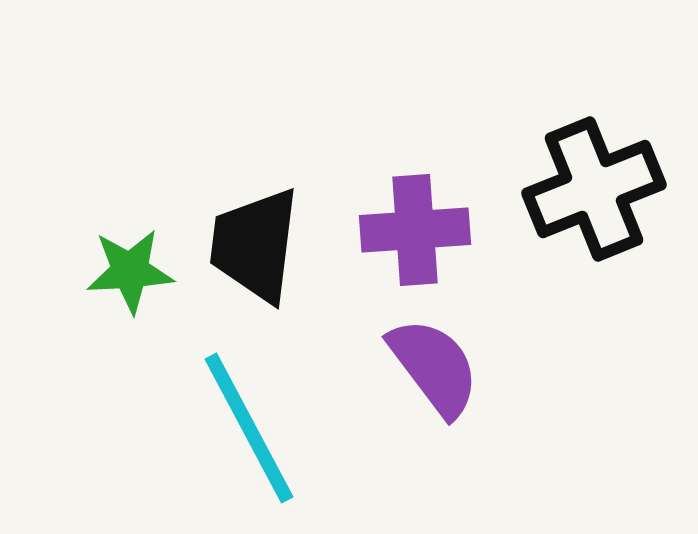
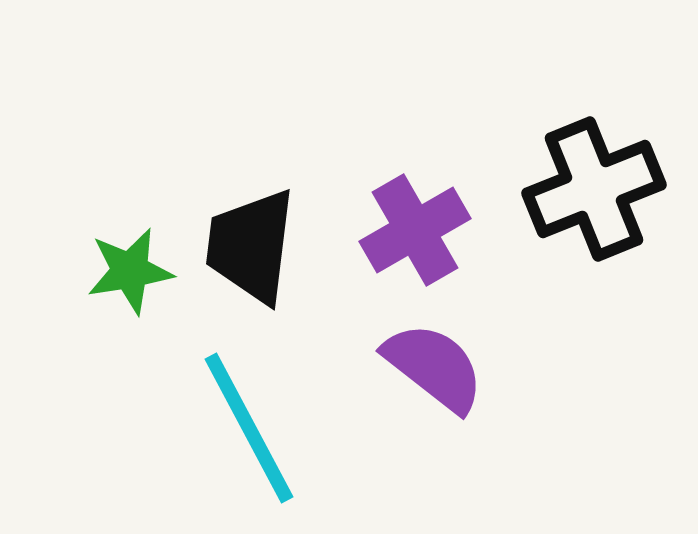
purple cross: rotated 26 degrees counterclockwise
black trapezoid: moved 4 px left, 1 px down
green star: rotated 6 degrees counterclockwise
purple semicircle: rotated 15 degrees counterclockwise
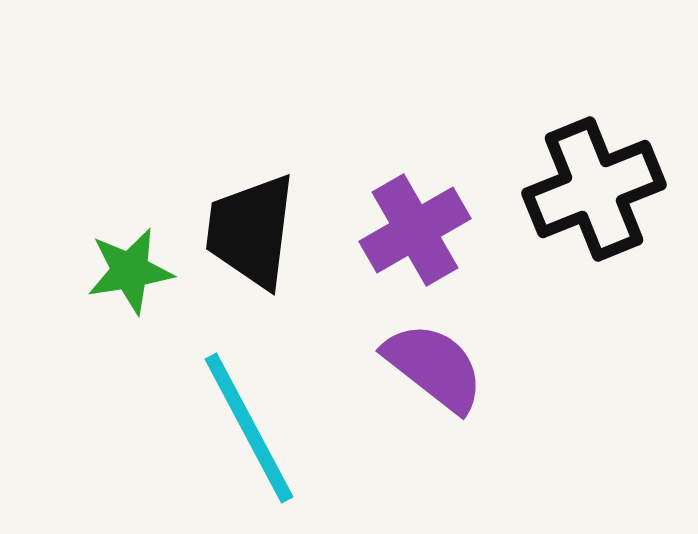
black trapezoid: moved 15 px up
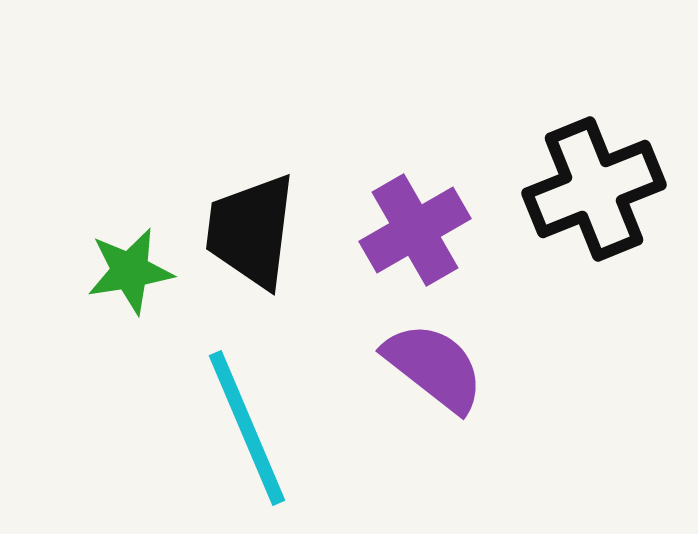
cyan line: moved 2 px left; rotated 5 degrees clockwise
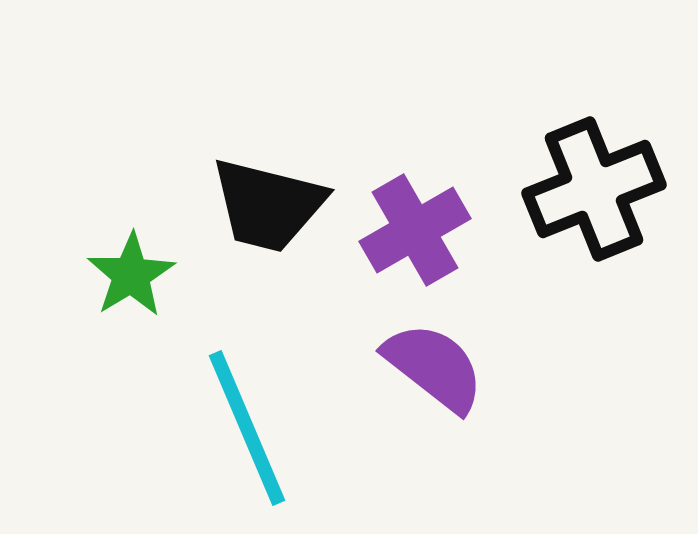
black trapezoid: moved 17 px right, 26 px up; rotated 83 degrees counterclockwise
green star: moved 1 px right, 4 px down; rotated 22 degrees counterclockwise
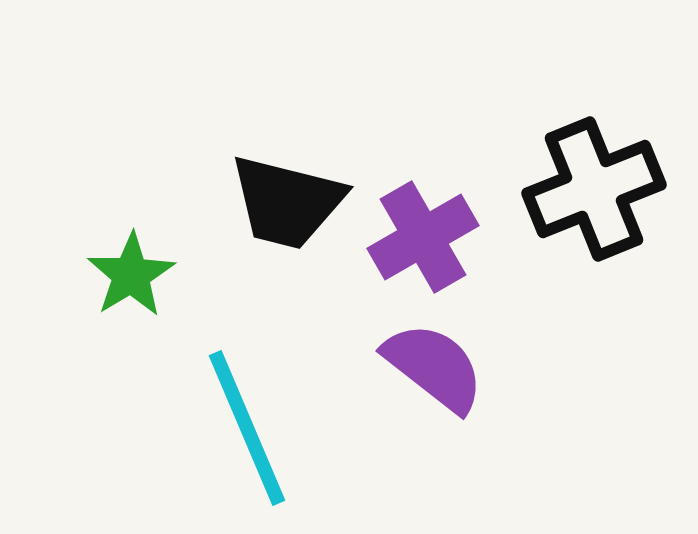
black trapezoid: moved 19 px right, 3 px up
purple cross: moved 8 px right, 7 px down
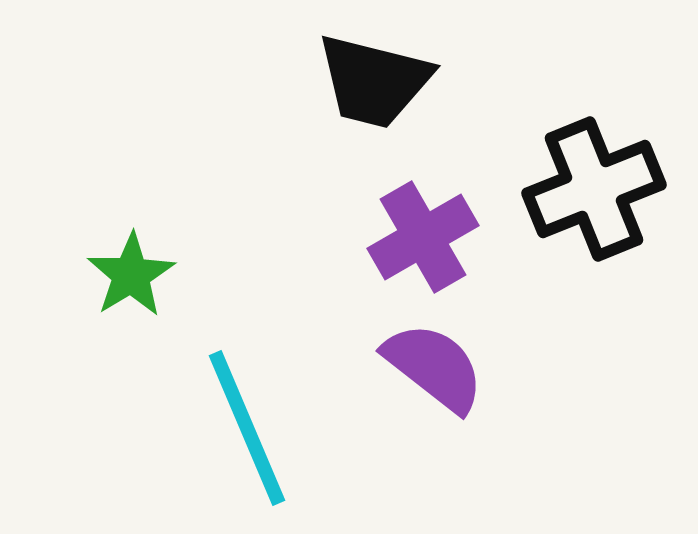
black trapezoid: moved 87 px right, 121 px up
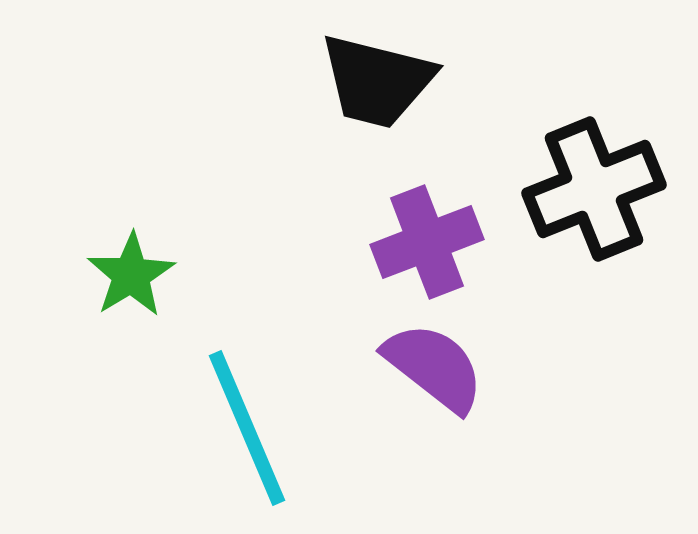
black trapezoid: moved 3 px right
purple cross: moved 4 px right, 5 px down; rotated 9 degrees clockwise
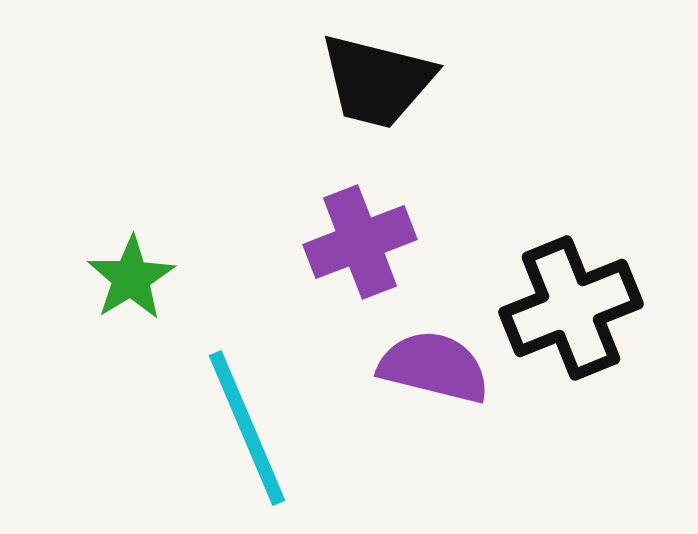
black cross: moved 23 px left, 119 px down
purple cross: moved 67 px left
green star: moved 3 px down
purple semicircle: rotated 24 degrees counterclockwise
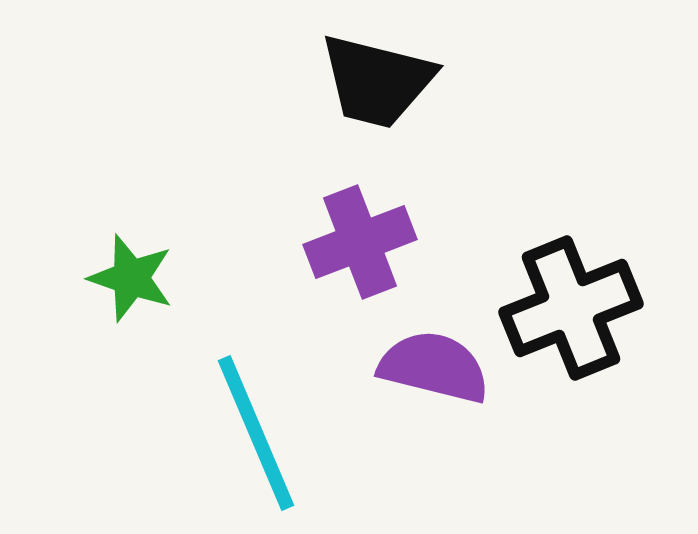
green star: rotated 22 degrees counterclockwise
cyan line: moved 9 px right, 5 px down
